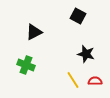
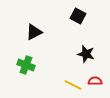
yellow line: moved 5 px down; rotated 30 degrees counterclockwise
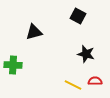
black triangle: rotated 12 degrees clockwise
green cross: moved 13 px left; rotated 18 degrees counterclockwise
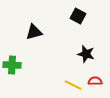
green cross: moved 1 px left
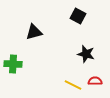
green cross: moved 1 px right, 1 px up
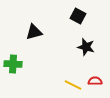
black star: moved 7 px up
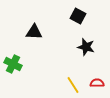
black triangle: rotated 18 degrees clockwise
green cross: rotated 24 degrees clockwise
red semicircle: moved 2 px right, 2 px down
yellow line: rotated 30 degrees clockwise
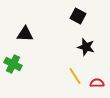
black triangle: moved 9 px left, 2 px down
yellow line: moved 2 px right, 9 px up
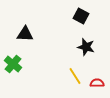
black square: moved 3 px right
green cross: rotated 12 degrees clockwise
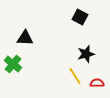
black square: moved 1 px left, 1 px down
black triangle: moved 4 px down
black star: moved 7 px down; rotated 30 degrees counterclockwise
